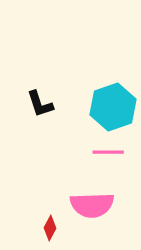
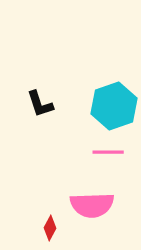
cyan hexagon: moved 1 px right, 1 px up
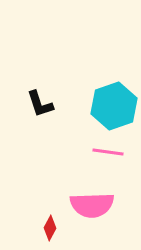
pink line: rotated 8 degrees clockwise
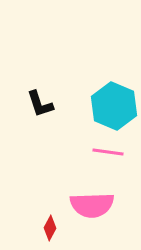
cyan hexagon: rotated 18 degrees counterclockwise
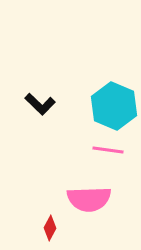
black L-shape: rotated 28 degrees counterclockwise
pink line: moved 2 px up
pink semicircle: moved 3 px left, 6 px up
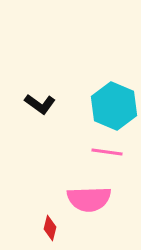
black L-shape: rotated 8 degrees counterclockwise
pink line: moved 1 px left, 2 px down
red diamond: rotated 15 degrees counterclockwise
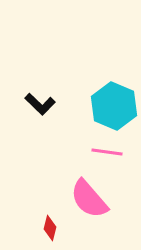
black L-shape: rotated 8 degrees clockwise
pink semicircle: rotated 51 degrees clockwise
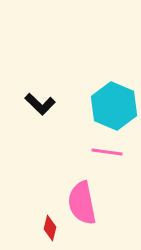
pink semicircle: moved 7 px left, 4 px down; rotated 30 degrees clockwise
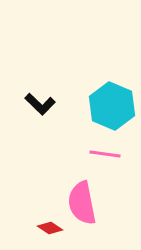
cyan hexagon: moved 2 px left
pink line: moved 2 px left, 2 px down
red diamond: rotated 70 degrees counterclockwise
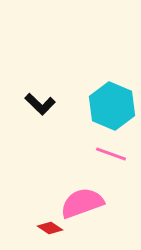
pink line: moved 6 px right; rotated 12 degrees clockwise
pink semicircle: rotated 81 degrees clockwise
